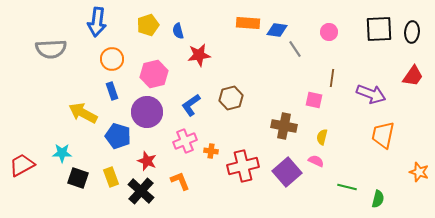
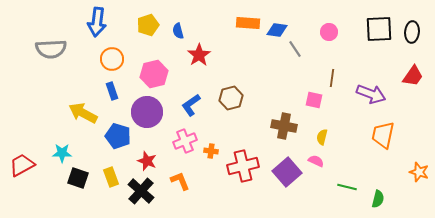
red star at (199, 55): rotated 25 degrees counterclockwise
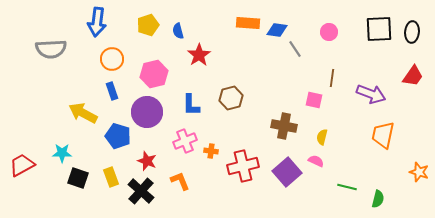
blue L-shape at (191, 105): rotated 55 degrees counterclockwise
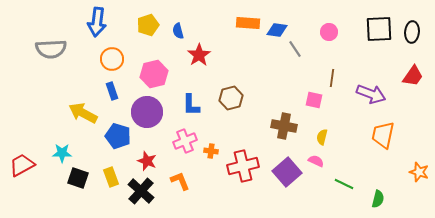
green line at (347, 187): moved 3 px left, 3 px up; rotated 12 degrees clockwise
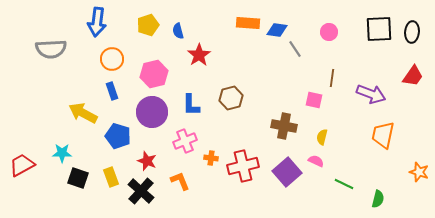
purple circle at (147, 112): moved 5 px right
orange cross at (211, 151): moved 7 px down
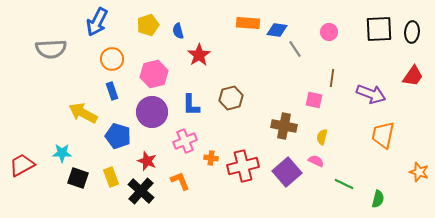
blue arrow at (97, 22): rotated 20 degrees clockwise
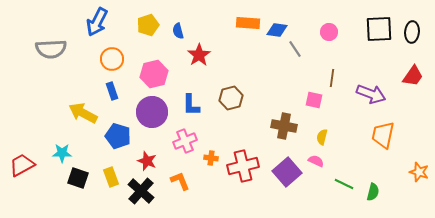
green semicircle at (378, 199): moved 5 px left, 7 px up
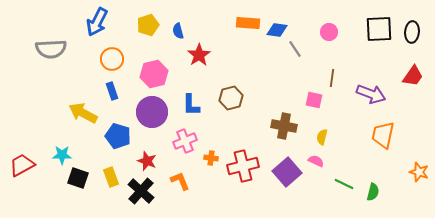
cyan star at (62, 153): moved 2 px down
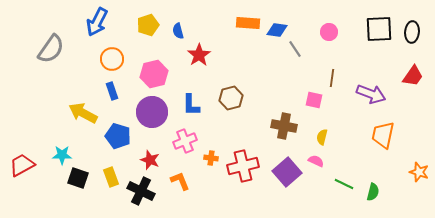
gray semicircle at (51, 49): rotated 52 degrees counterclockwise
red star at (147, 161): moved 3 px right, 1 px up
black cross at (141, 191): rotated 16 degrees counterclockwise
